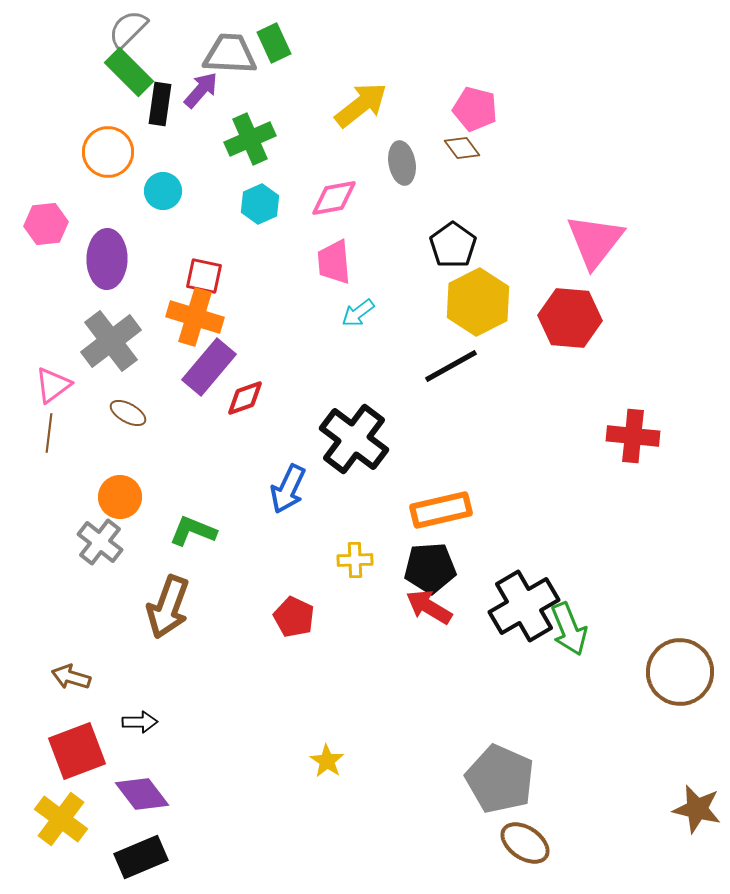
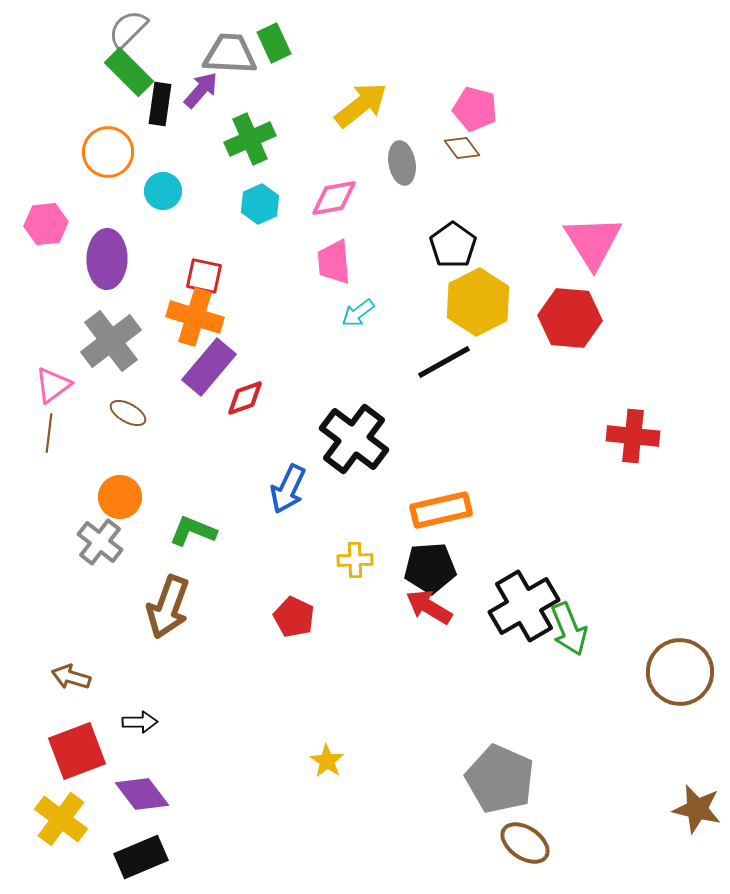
pink triangle at (595, 241): moved 2 px left, 1 px down; rotated 10 degrees counterclockwise
black line at (451, 366): moved 7 px left, 4 px up
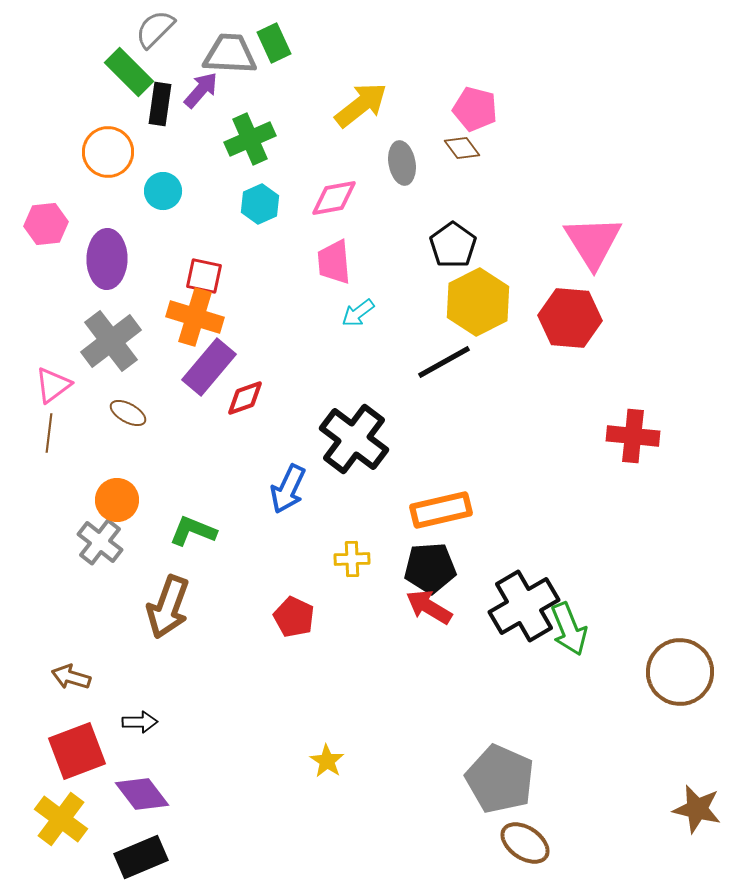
gray semicircle at (128, 29): moved 27 px right
orange circle at (120, 497): moved 3 px left, 3 px down
yellow cross at (355, 560): moved 3 px left, 1 px up
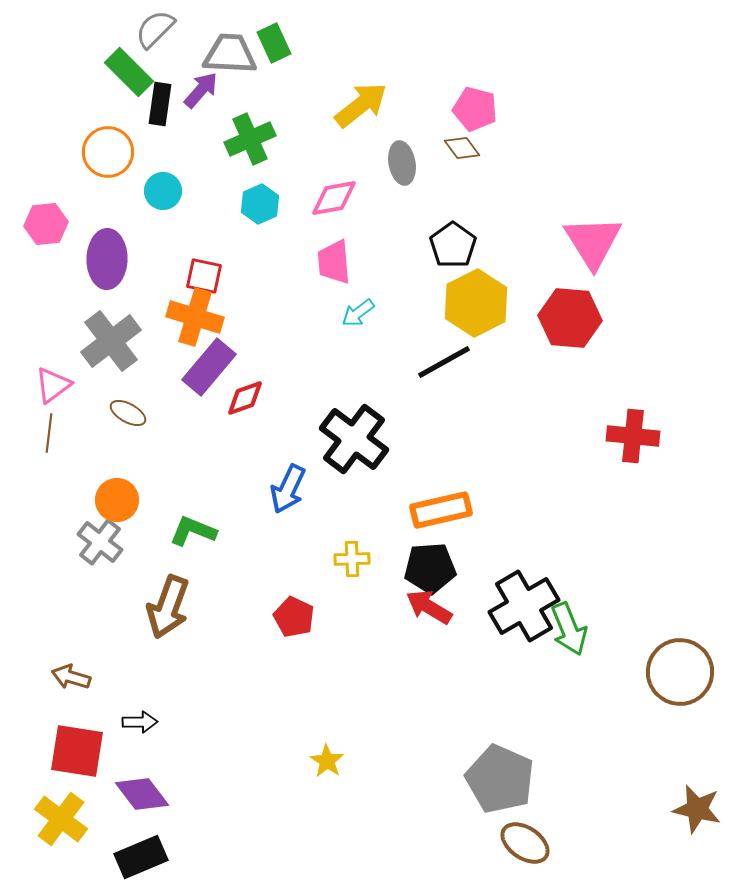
yellow hexagon at (478, 302): moved 2 px left, 1 px down
red square at (77, 751): rotated 30 degrees clockwise
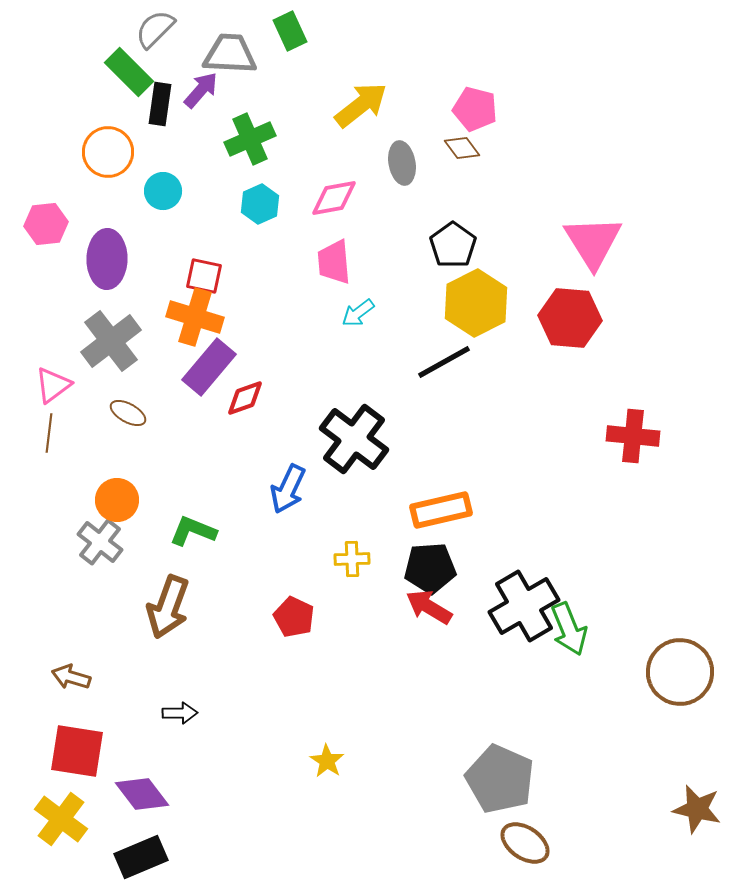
green rectangle at (274, 43): moved 16 px right, 12 px up
black arrow at (140, 722): moved 40 px right, 9 px up
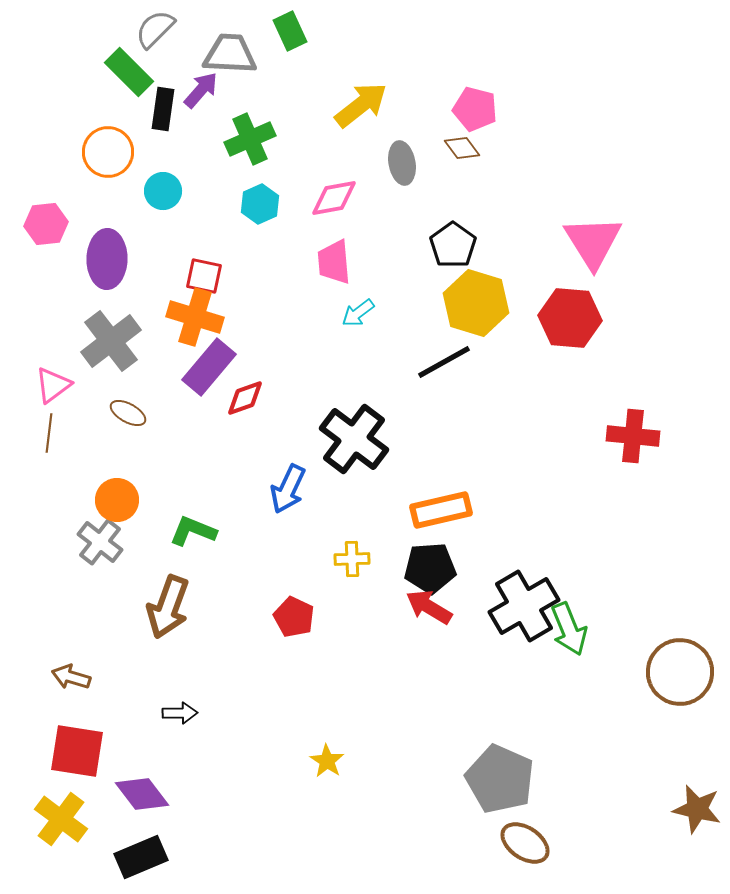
black rectangle at (160, 104): moved 3 px right, 5 px down
yellow hexagon at (476, 303): rotated 16 degrees counterclockwise
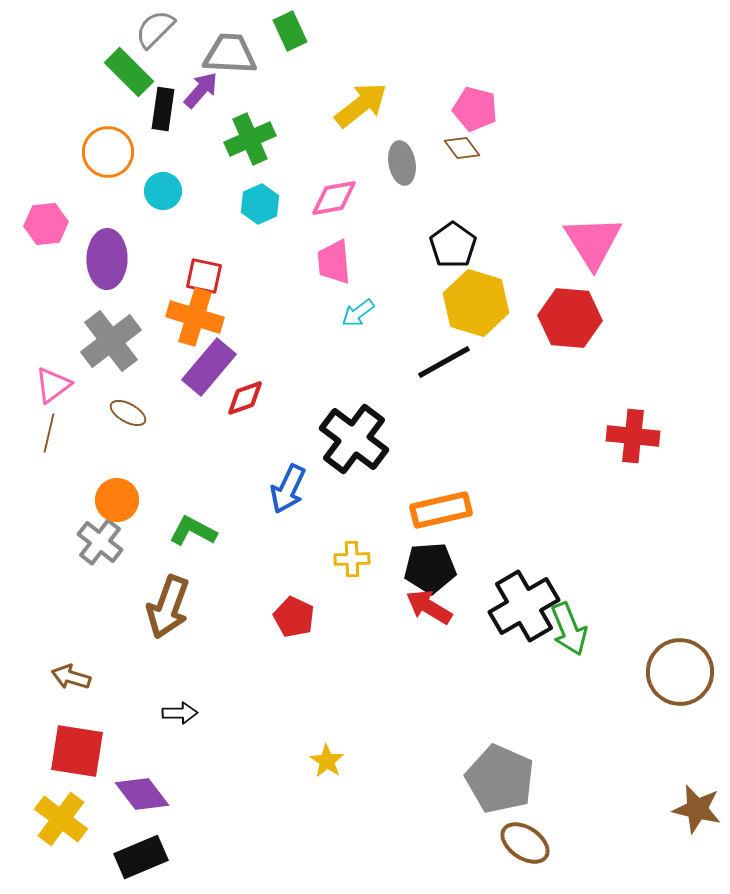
brown line at (49, 433): rotated 6 degrees clockwise
green L-shape at (193, 531): rotated 6 degrees clockwise
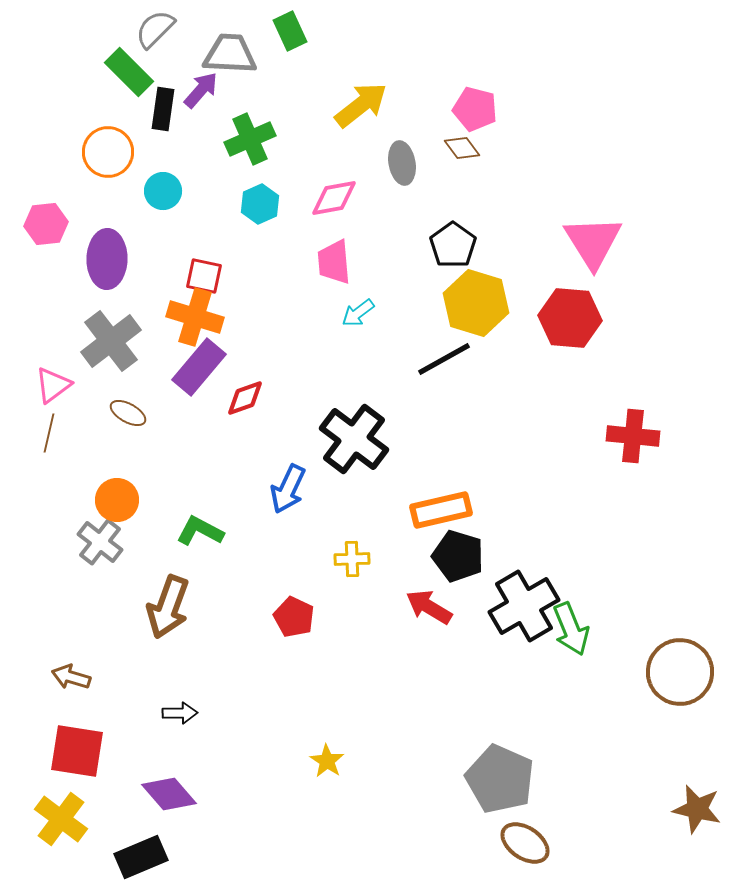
black line at (444, 362): moved 3 px up
purple rectangle at (209, 367): moved 10 px left
green L-shape at (193, 531): moved 7 px right
black pentagon at (430, 568): moved 28 px right, 12 px up; rotated 21 degrees clockwise
green arrow at (569, 629): moved 2 px right
purple diamond at (142, 794): moved 27 px right; rotated 4 degrees counterclockwise
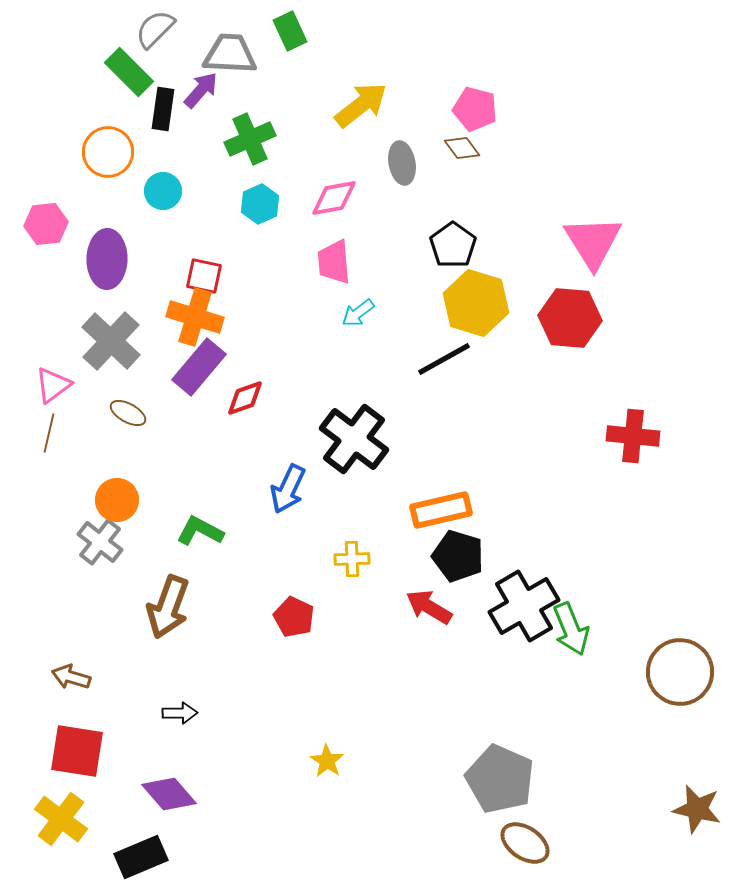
gray cross at (111, 341): rotated 10 degrees counterclockwise
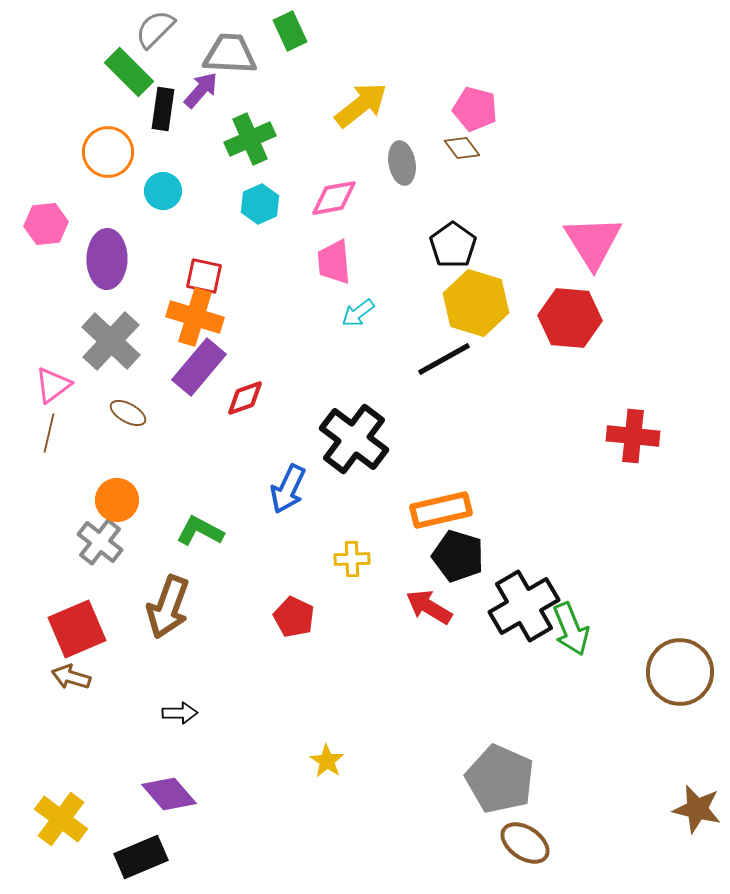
red square at (77, 751): moved 122 px up; rotated 32 degrees counterclockwise
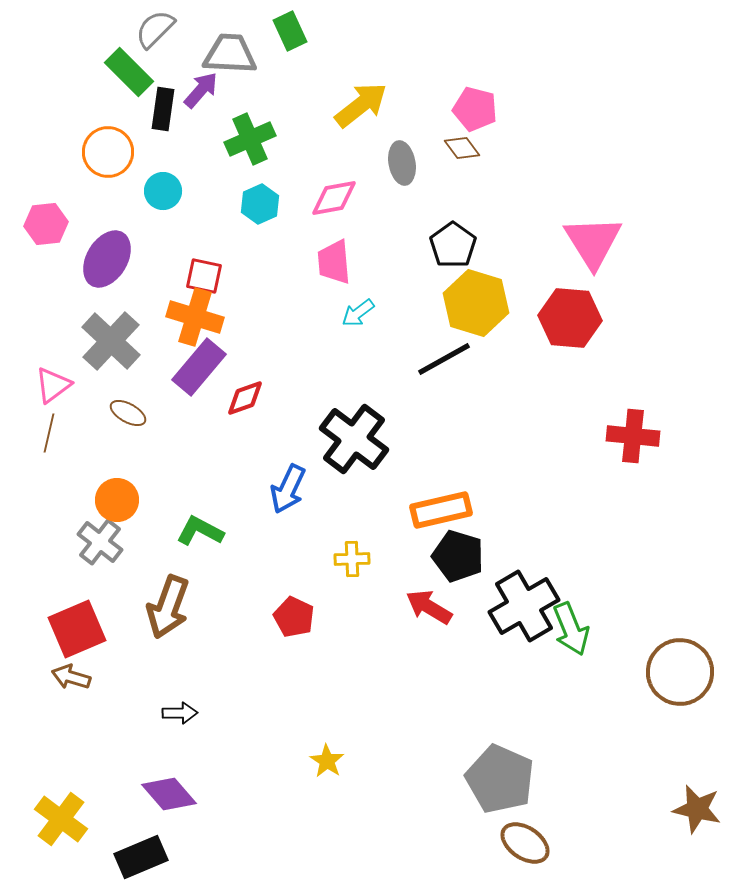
purple ellipse at (107, 259): rotated 30 degrees clockwise
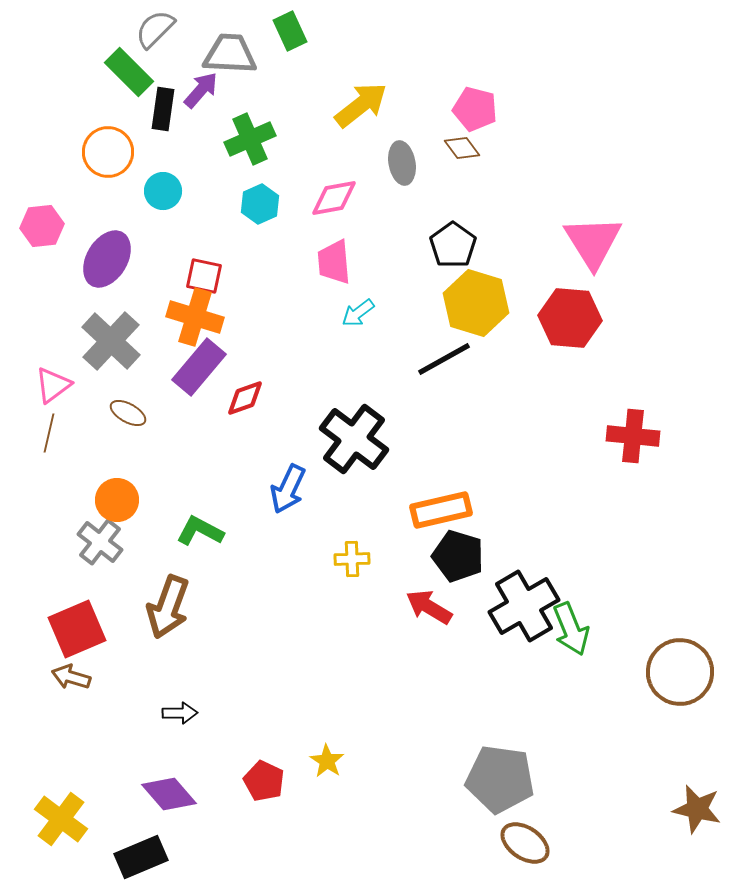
pink hexagon at (46, 224): moved 4 px left, 2 px down
red pentagon at (294, 617): moved 30 px left, 164 px down
gray pentagon at (500, 779): rotated 16 degrees counterclockwise
